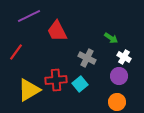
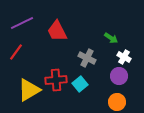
purple line: moved 7 px left, 7 px down
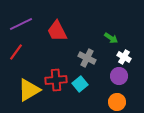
purple line: moved 1 px left, 1 px down
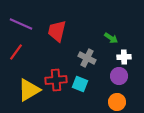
purple line: rotated 50 degrees clockwise
red trapezoid: rotated 40 degrees clockwise
white cross: rotated 32 degrees counterclockwise
cyan square: rotated 28 degrees counterclockwise
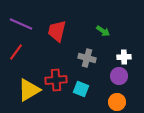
green arrow: moved 8 px left, 7 px up
gray cross: rotated 12 degrees counterclockwise
cyan square: moved 1 px right, 5 px down
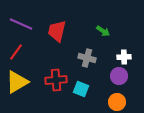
yellow triangle: moved 12 px left, 8 px up
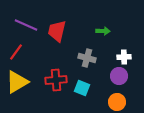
purple line: moved 5 px right, 1 px down
green arrow: rotated 32 degrees counterclockwise
cyan square: moved 1 px right, 1 px up
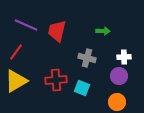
yellow triangle: moved 1 px left, 1 px up
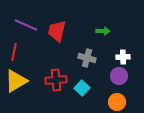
red line: moved 2 px left; rotated 24 degrees counterclockwise
white cross: moved 1 px left
cyan square: rotated 21 degrees clockwise
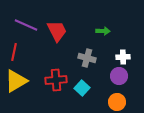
red trapezoid: rotated 140 degrees clockwise
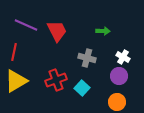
white cross: rotated 32 degrees clockwise
red cross: rotated 15 degrees counterclockwise
